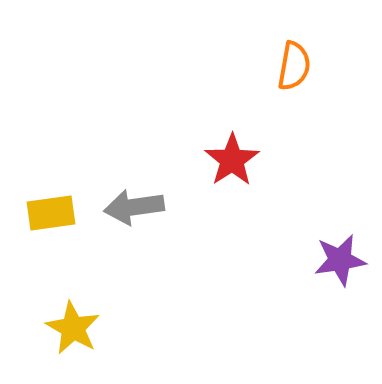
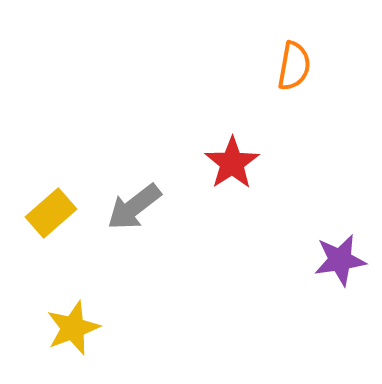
red star: moved 3 px down
gray arrow: rotated 30 degrees counterclockwise
yellow rectangle: rotated 33 degrees counterclockwise
yellow star: rotated 22 degrees clockwise
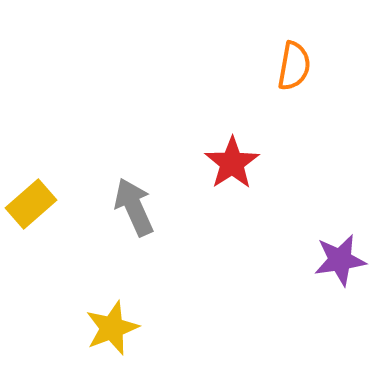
gray arrow: rotated 104 degrees clockwise
yellow rectangle: moved 20 px left, 9 px up
yellow star: moved 39 px right
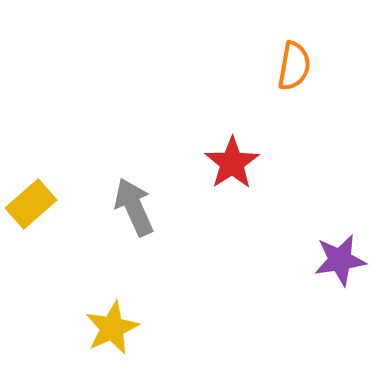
yellow star: rotated 4 degrees counterclockwise
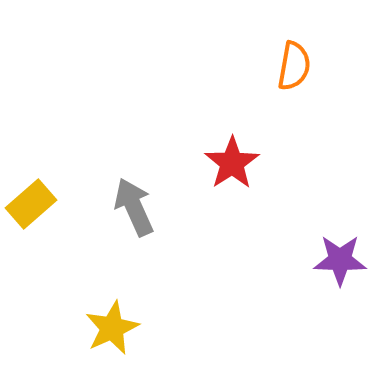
purple star: rotated 10 degrees clockwise
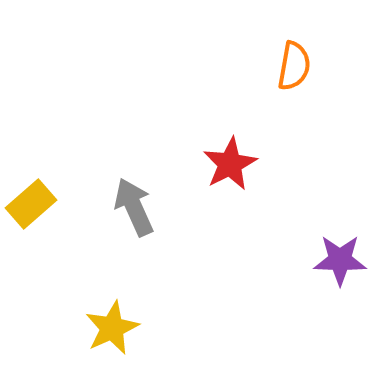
red star: moved 2 px left, 1 px down; rotated 6 degrees clockwise
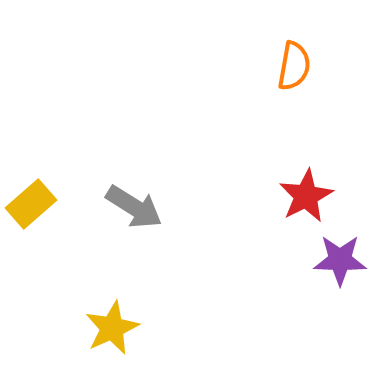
red star: moved 76 px right, 32 px down
gray arrow: rotated 146 degrees clockwise
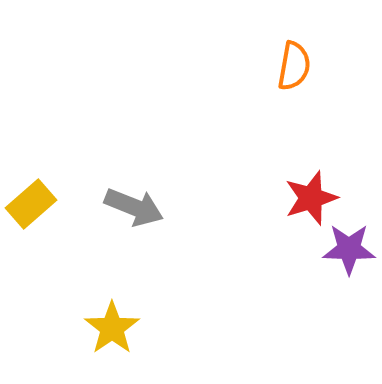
red star: moved 5 px right, 2 px down; rotated 10 degrees clockwise
gray arrow: rotated 10 degrees counterclockwise
purple star: moved 9 px right, 11 px up
yellow star: rotated 10 degrees counterclockwise
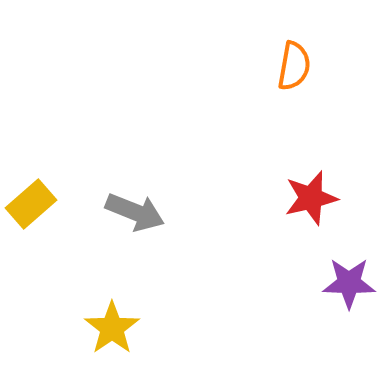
red star: rotated 4 degrees clockwise
gray arrow: moved 1 px right, 5 px down
purple star: moved 34 px down
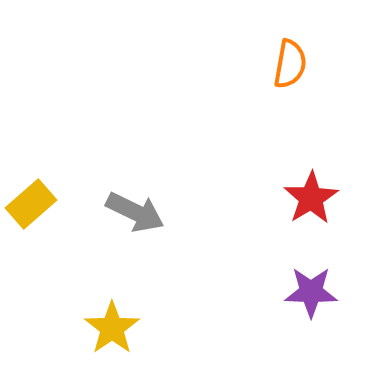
orange semicircle: moved 4 px left, 2 px up
red star: rotated 18 degrees counterclockwise
gray arrow: rotated 4 degrees clockwise
purple star: moved 38 px left, 9 px down
